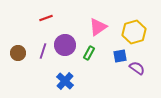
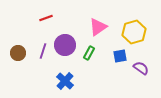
purple semicircle: moved 4 px right
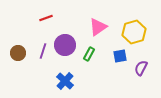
green rectangle: moved 1 px down
purple semicircle: rotated 98 degrees counterclockwise
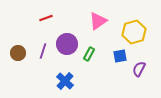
pink triangle: moved 6 px up
purple circle: moved 2 px right, 1 px up
purple semicircle: moved 2 px left, 1 px down
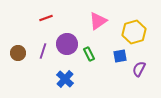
green rectangle: rotated 56 degrees counterclockwise
blue cross: moved 2 px up
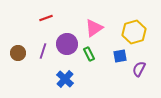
pink triangle: moved 4 px left, 7 px down
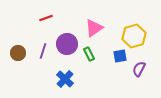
yellow hexagon: moved 4 px down
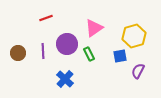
purple line: rotated 21 degrees counterclockwise
purple semicircle: moved 1 px left, 2 px down
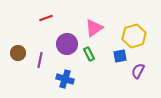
purple line: moved 3 px left, 9 px down; rotated 14 degrees clockwise
blue cross: rotated 24 degrees counterclockwise
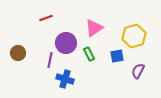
purple circle: moved 1 px left, 1 px up
blue square: moved 3 px left
purple line: moved 10 px right
